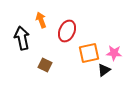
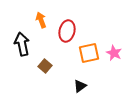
red ellipse: rotated 10 degrees counterclockwise
black arrow: moved 6 px down
pink star: rotated 21 degrees clockwise
brown square: moved 1 px down; rotated 16 degrees clockwise
black triangle: moved 24 px left, 16 px down
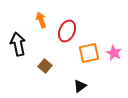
red ellipse: rotated 10 degrees clockwise
black arrow: moved 4 px left
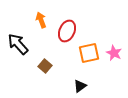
black arrow: rotated 30 degrees counterclockwise
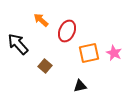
orange arrow: rotated 28 degrees counterclockwise
black triangle: rotated 24 degrees clockwise
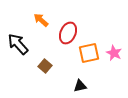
red ellipse: moved 1 px right, 2 px down
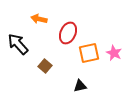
orange arrow: moved 2 px left, 1 px up; rotated 28 degrees counterclockwise
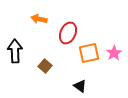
black arrow: moved 3 px left, 7 px down; rotated 40 degrees clockwise
pink star: rotated 14 degrees clockwise
black triangle: rotated 48 degrees clockwise
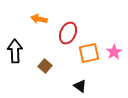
pink star: moved 1 px up
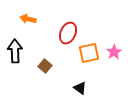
orange arrow: moved 11 px left
black triangle: moved 2 px down
